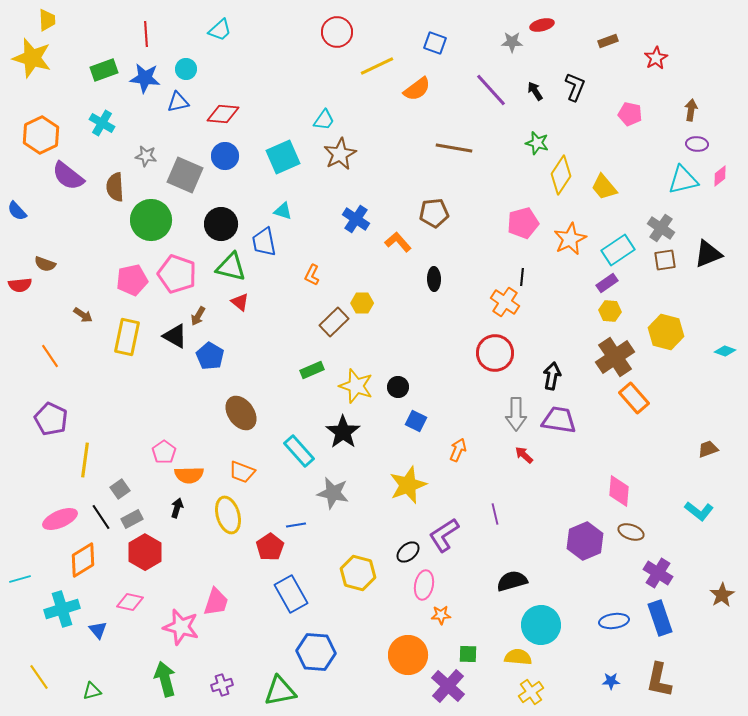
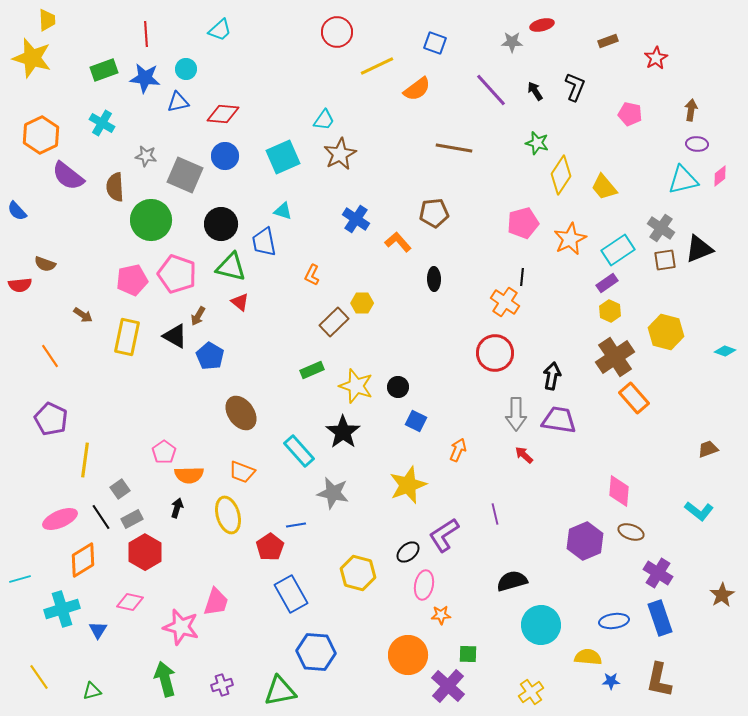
black triangle at (708, 254): moved 9 px left, 5 px up
yellow hexagon at (610, 311): rotated 20 degrees clockwise
blue triangle at (98, 630): rotated 12 degrees clockwise
yellow semicircle at (518, 657): moved 70 px right
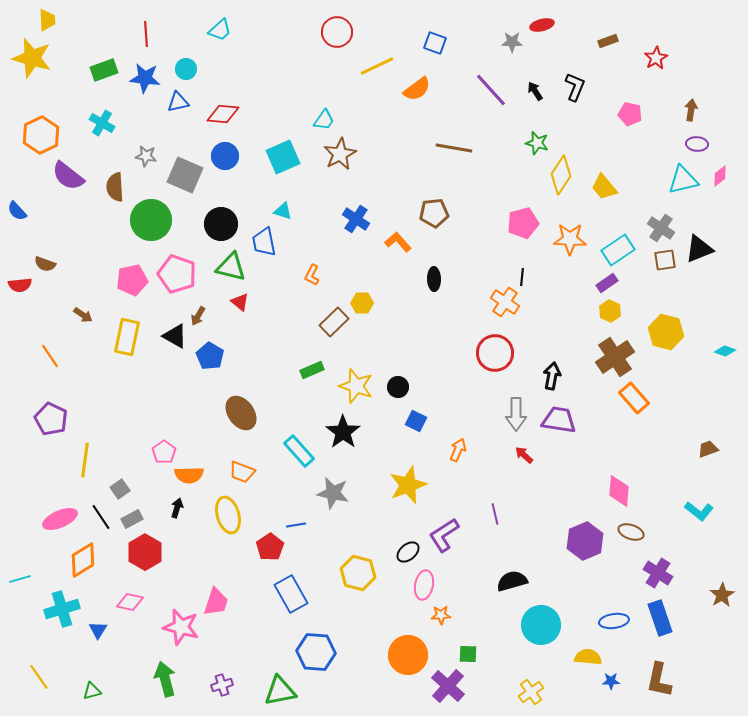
orange star at (570, 239): rotated 28 degrees clockwise
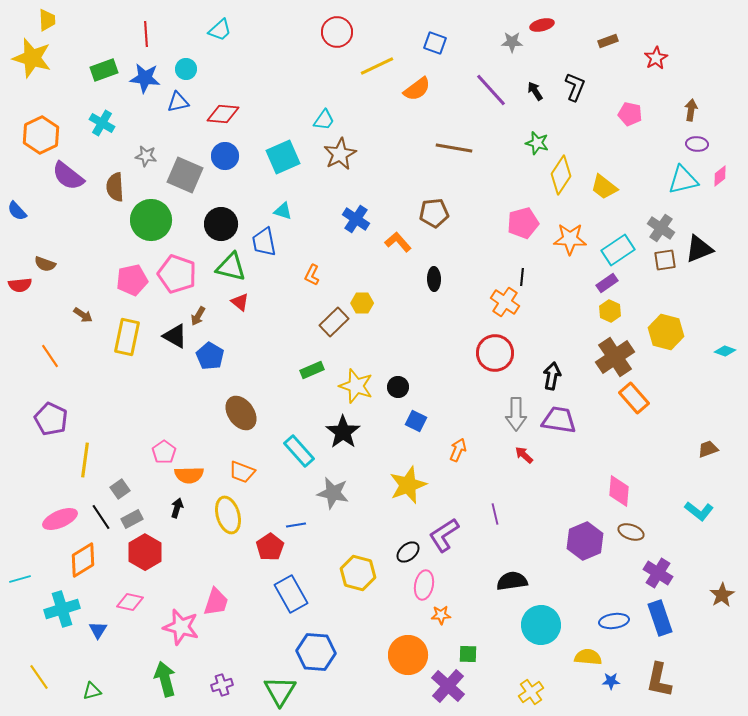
yellow trapezoid at (604, 187): rotated 12 degrees counterclockwise
black semicircle at (512, 581): rotated 8 degrees clockwise
green triangle at (280, 691): rotated 48 degrees counterclockwise
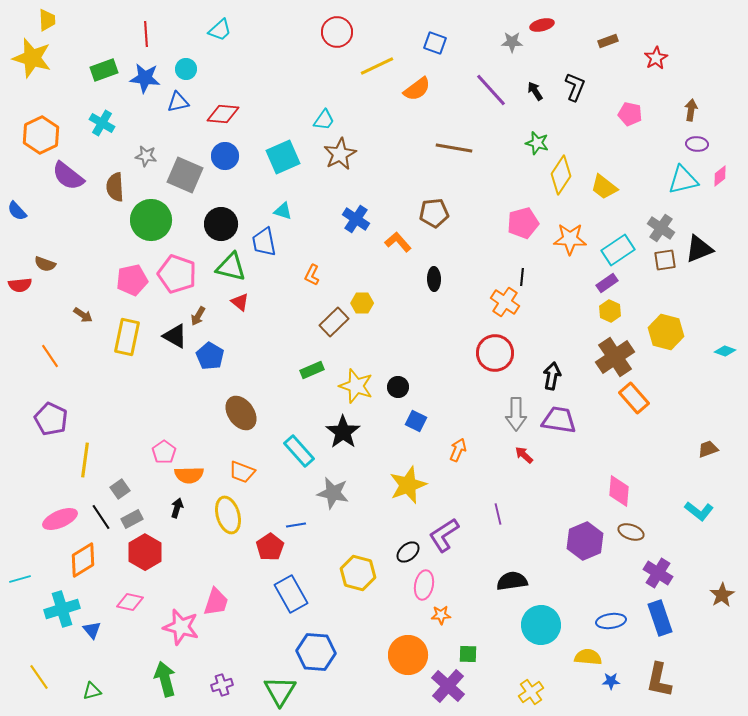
purple line at (495, 514): moved 3 px right
blue ellipse at (614, 621): moved 3 px left
blue triangle at (98, 630): moved 6 px left; rotated 12 degrees counterclockwise
